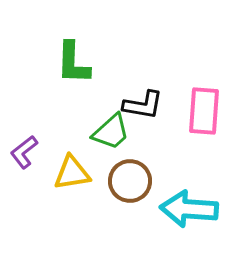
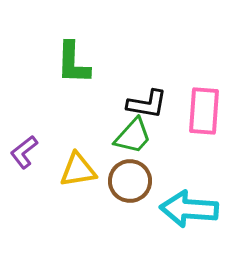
black L-shape: moved 4 px right, 1 px up
green trapezoid: moved 22 px right, 4 px down; rotated 6 degrees counterclockwise
yellow triangle: moved 6 px right, 3 px up
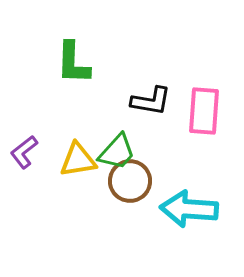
black L-shape: moved 4 px right, 3 px up
green trapezoid: moved 16 px left, 16 px down
yellow triangle: moved 10 px up
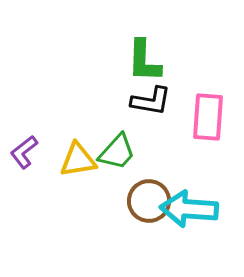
green L-shape: moved 71 px right, 2 px up
pink rectangle: moved 4 px right, 6 px down
brown circle: moved 19 px right, 20 px down
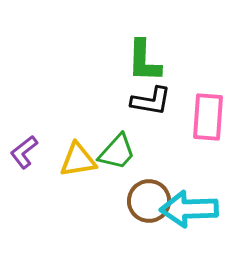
cyan arrow: rotated 6 degrees counterclockwise
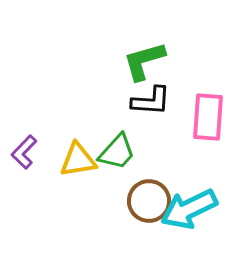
green L-shape: rotated 72 degrees clockwise
black L-shape: rotated 6 degrees counterclockwise
purple L-shape: rotated 8 degrees counterclockwise
cyan arrow: rotated 24 degrees counterclockwise
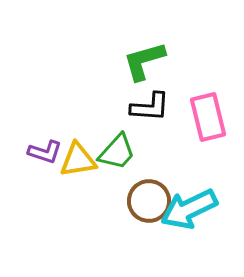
black L-shape: moved 1 px left, 6 px down
pink rectangle: rotated 18 degrees counterclockwise
purple L-shape: moved 21 px right; rotated 116 degrees counterclockwise
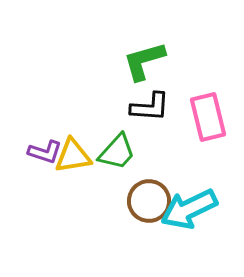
yellow triangle: moved 5 px left, 4 px up
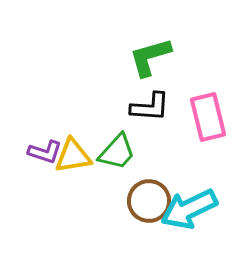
green L-shape: moved 6 px right, 4 px up
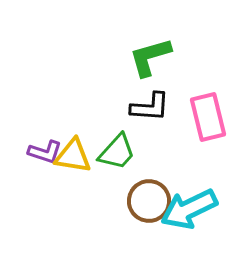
yellow triangle: rotated 18 degrees clockwise
